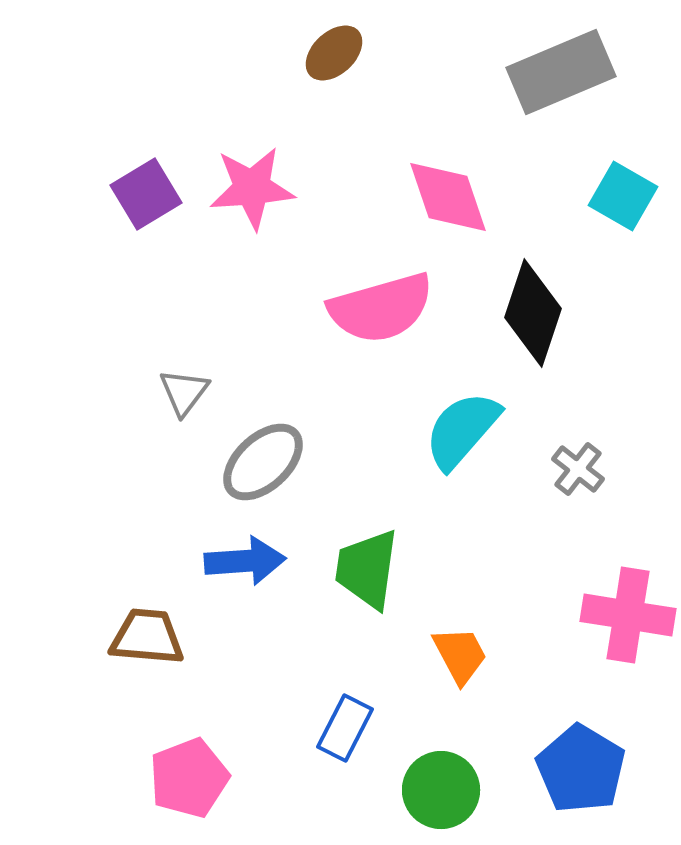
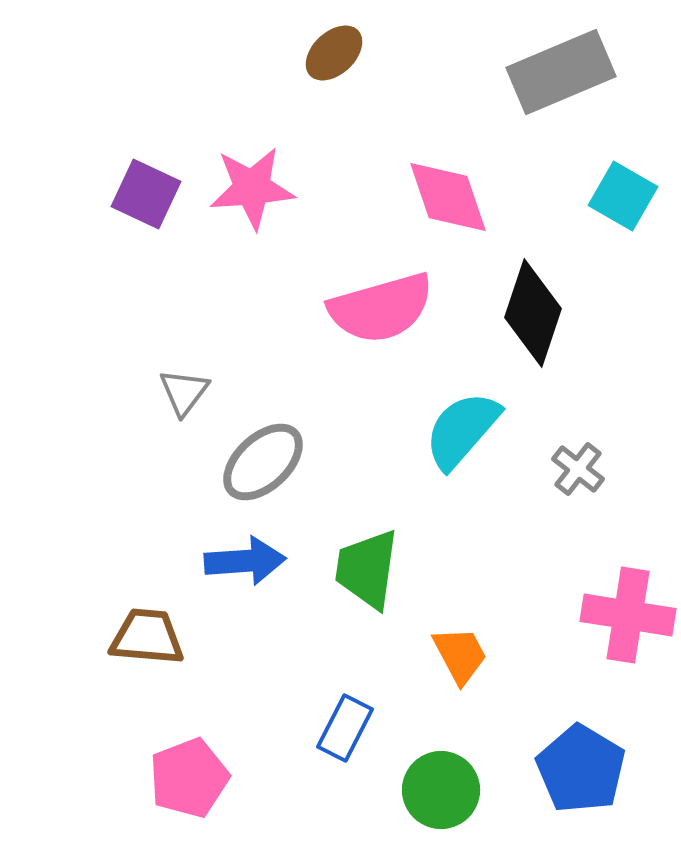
purple square: rotated 34 degrees counterclockwise
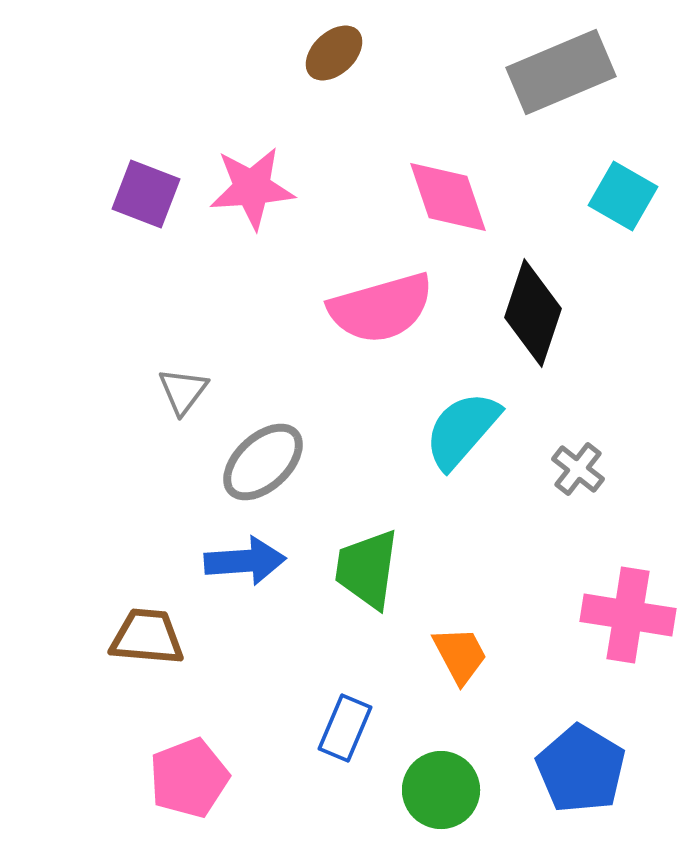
purple square: rotated 4 degrees counterclockwise
gray triangle: moved 1 px left, 1 px up
blue rectangle: rotated 4 degrees counterclockwise
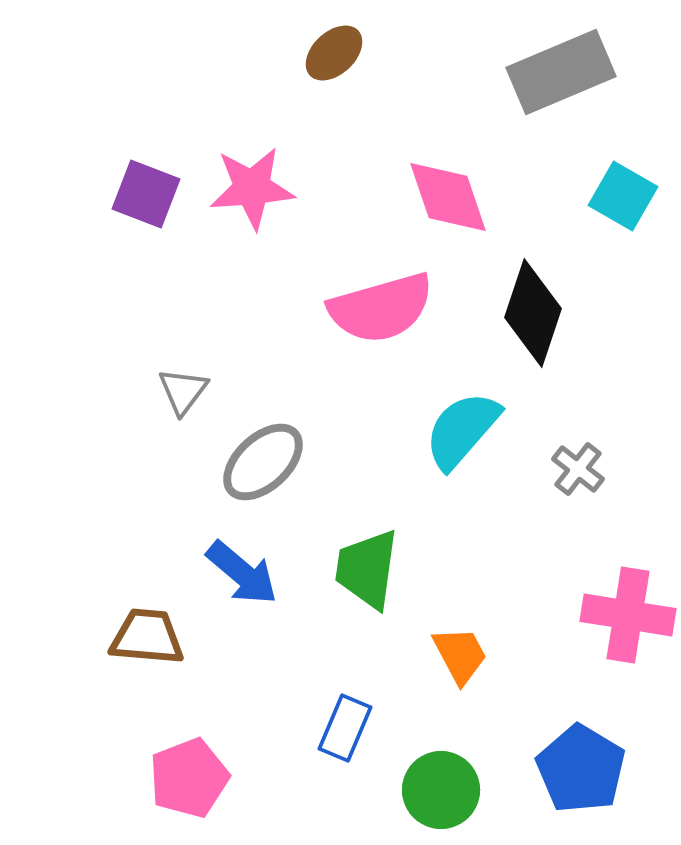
blue arrow: moved 3 px left, 12 px down; rotated 44 degrees clockwise
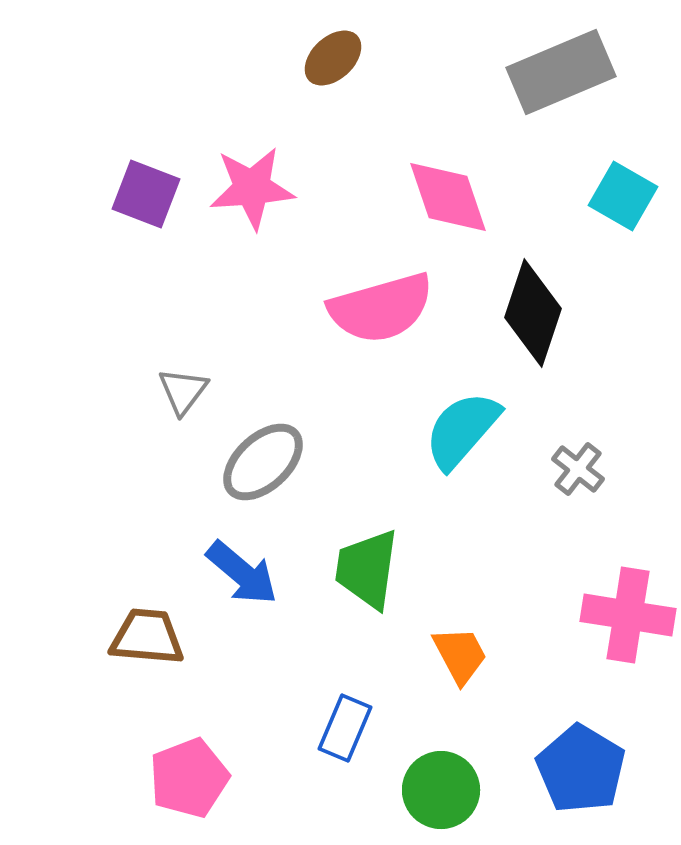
brown ellipse: moved 1 px left, 5 px down
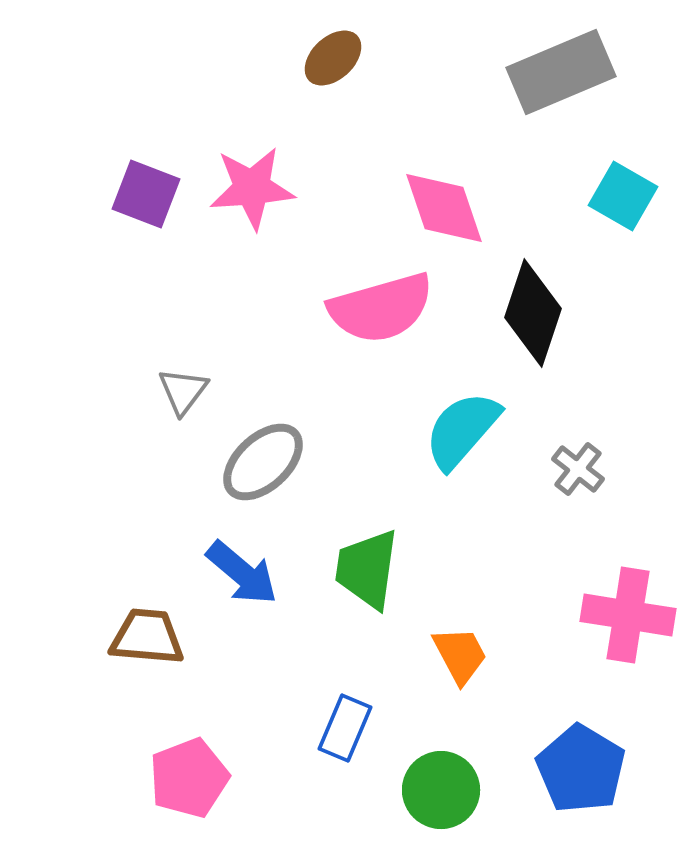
pink diamond: moved 4 px left, 11 px down
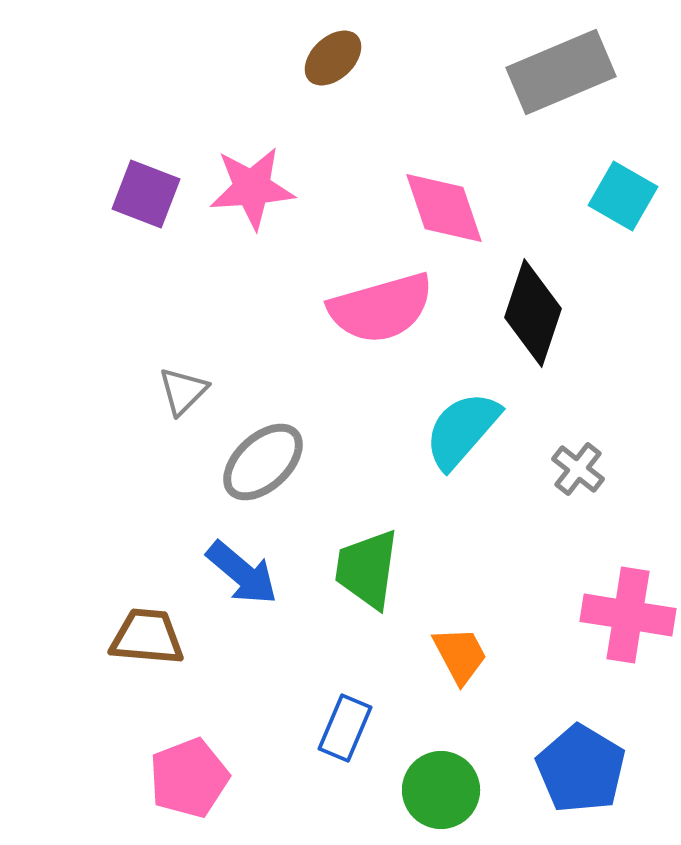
gray triangle: rotated 8 degrees clockwise
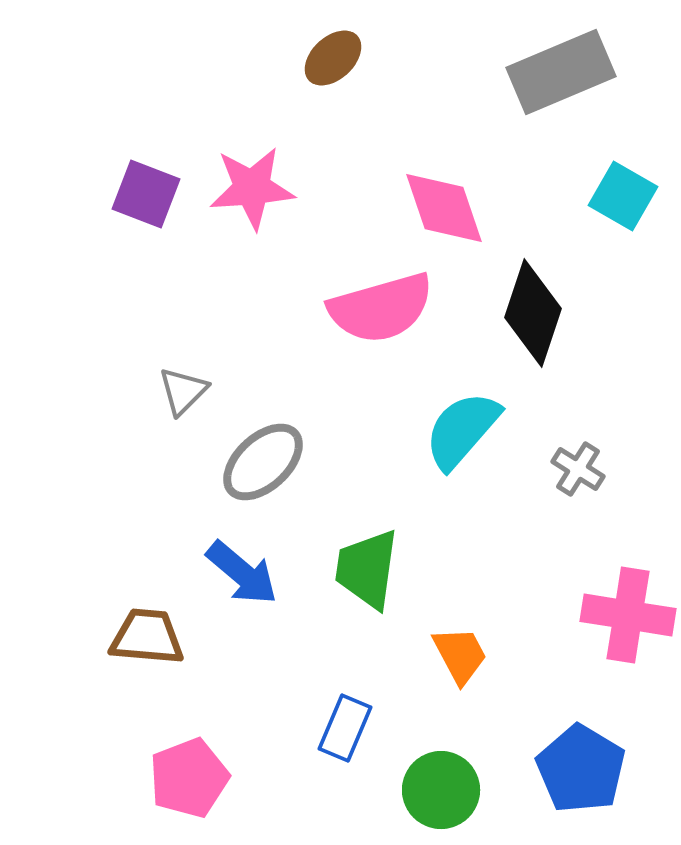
gray cross: rotated 6 degrees counterclockwise
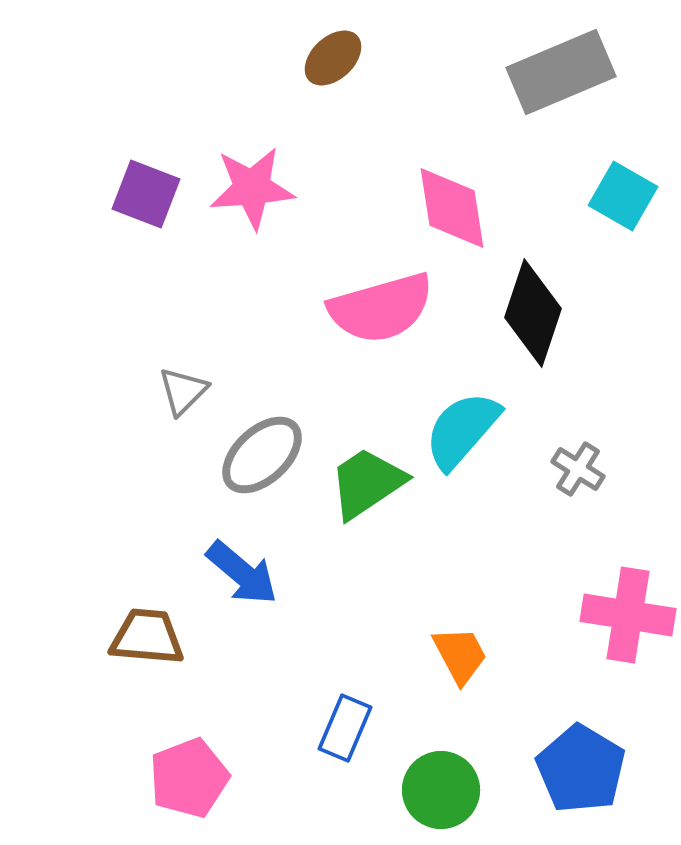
pink diamond: moved 8 px right; rotated 10 degrees clockwise
gray ellipse: moved 1 px left, 7 px up
green trapezoid: moved 86 px up; rotated 48 degrees clockwise
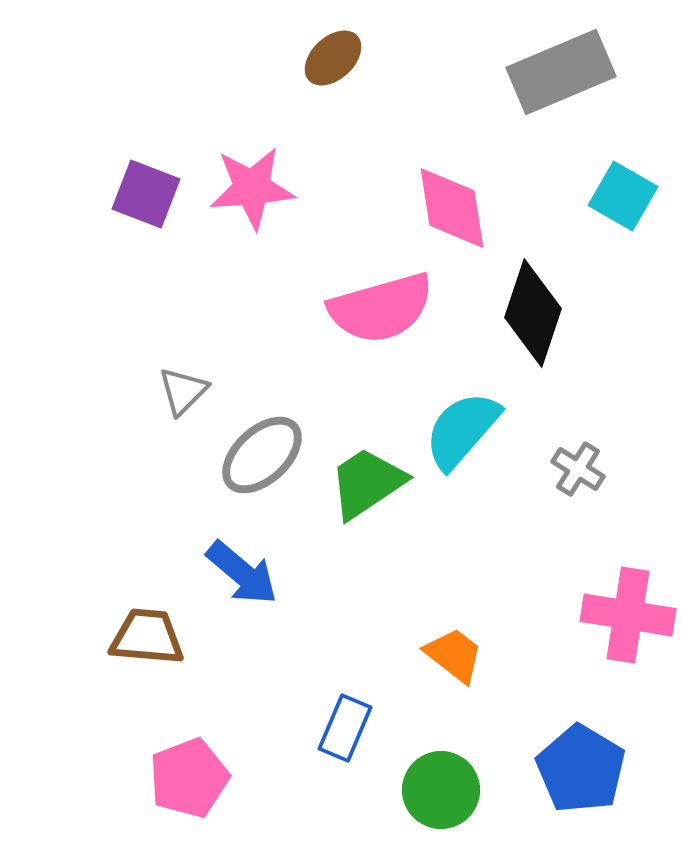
orange trapezoid: moved 6 px left; rotated 24 degrees counterclockwise
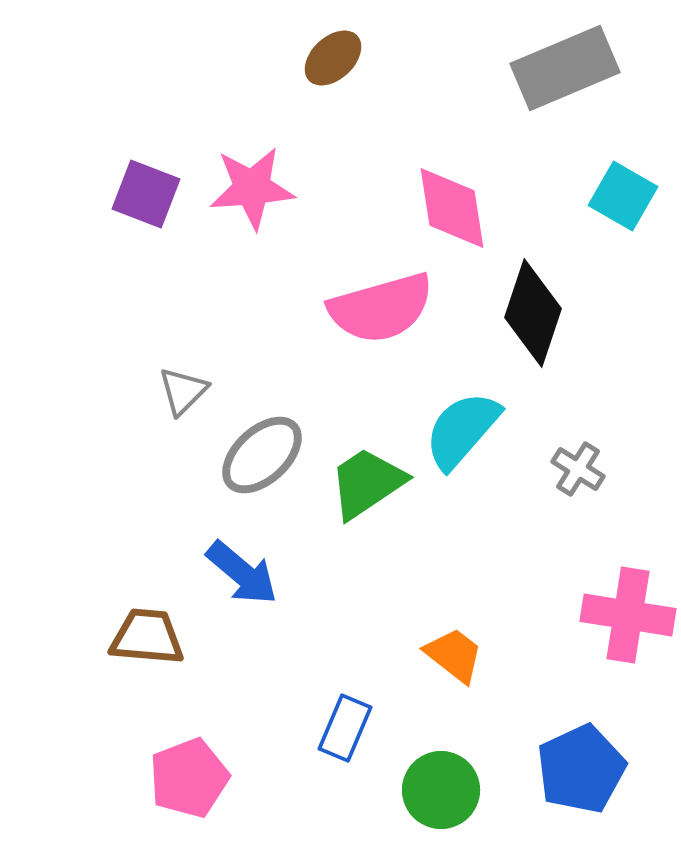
gray rectangle: moved 4 px right, 4 px up
blue pentagon: rotated 16 degrees clockwise
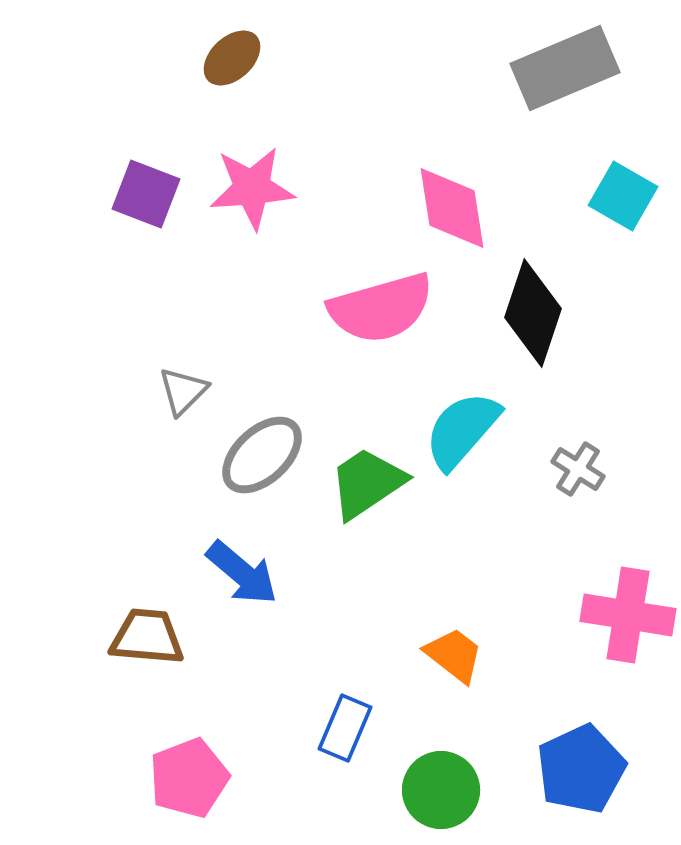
brown ellipse: moved 101 px left
